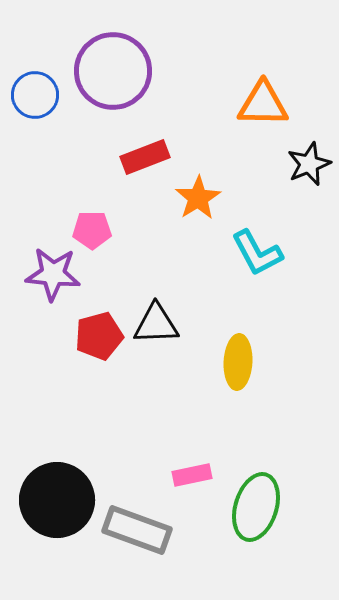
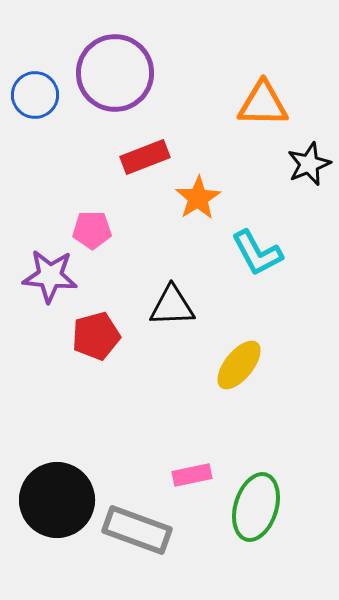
purple circle: moved 2 px right, 2 px down
purple star: moved 3 px left, 2 px down
black triangle: moved 16 px right, 18 px up
red pentagon: moved 3 px left
yellow ellipse: moved 1 px right, 3 px down; rotated 36 degrees clockwise
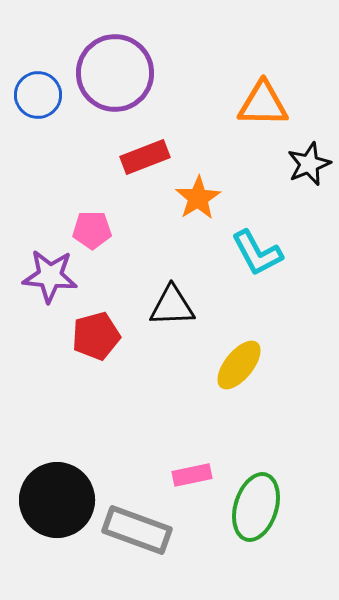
blue circle: moved 3 px right
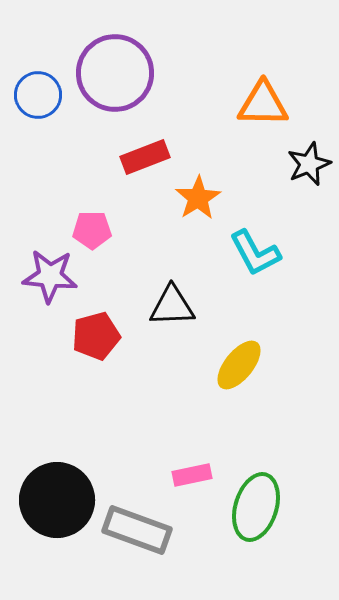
cyan L-shape: moved 2 px left
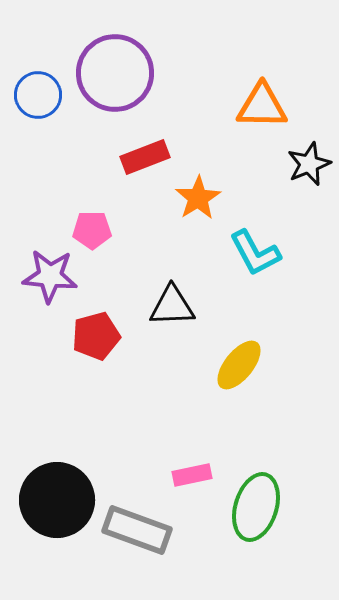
orange triangle: moved 1 px left, 2 px down
